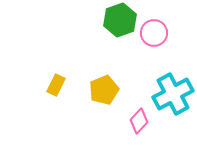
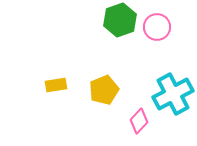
pink circle: moved 3 px right, 6 px up
yellow rectangle: rotated 55 degrees clockwise
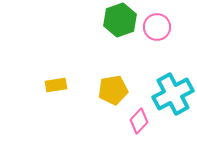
yellow pentagon: moved 9 px right; rotated 12 degrees clockwise
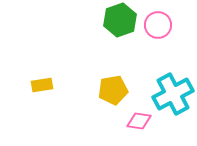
pink circle: moved 1 px right, 2 px up
yellow rectangle: moved 14 px left
pink diamond: rotated 55 degrees clockwise
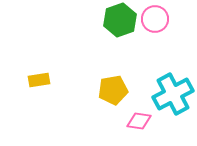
pink circle: moved 3 px left, 6 px up
yellow rectangle: moved 3 px left, 5 px up
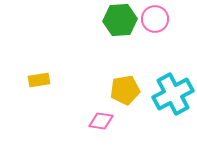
green hexagon: rotated 16 degrees clockwise
yellow pentagon: moved 12 px right
pink diamond: moved 38 px left
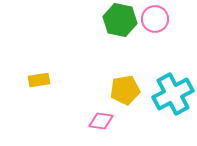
green hexagon: rotated 16 degrees clockwise
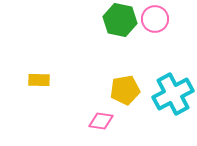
yellow rectangle: rotated 10 degrees clockwise
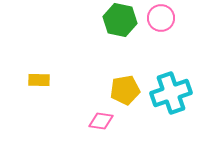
pink circle: moved 6 px right, 1 px up
cyan cross: moved 2 px left, 1 px up; rotated 9 degrees clockwise
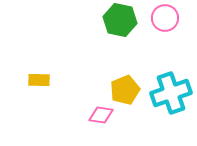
pink circle: moved 4 px right
yellow pentagon: rotated 12 degrees counterclockwise
pink diamond: moved 6 px up
